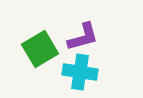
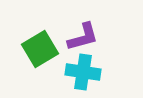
cyan cross: moved 3 px right
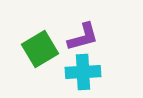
cyan cross: rotated 12 degrees counterclockwise
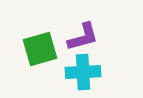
green square: rotated 15 degrees clockwise
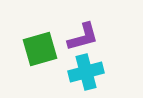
cyan cross: moved 3 px right; rotated 12 degrees counterclockwise
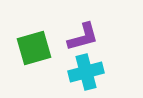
green square: moved 6 px left, 1 px up
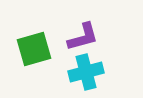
green square: moved 1 px down
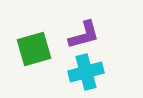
purple L-shape: moved 1 px right, 2 px up
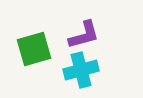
cyan cross: moved 5 px left, 2 px up
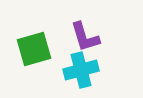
purple L-shape: moved 1 px right, 2 px down; rotated 88 degrees clockwise
